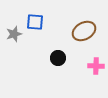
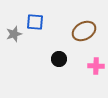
black circle: moved 1 px right, 1 px down
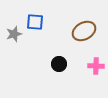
black circle: moved 5 px down
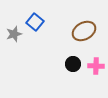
blue square: rotated 36 degrees clockwise
black circle: moved 14 px right
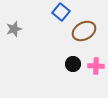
blue square: moved 26 px right, 10 px up
gray star: moved 5 px up
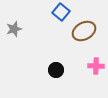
black circle: moved 17 px left, 6 px down
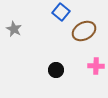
gray star: rotated 28 degrees counterclockwise
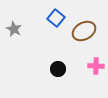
blue square: moved 5 px left, 6 px down
black circle: moved 2 px right, 1 px up
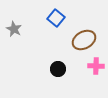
brown ellipse: moved 9 px down
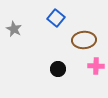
brown ellipse: rotated 25 degrees clockwise
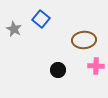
blue square: moved 15 px left, 1 px down
black circle: moved 1 px down
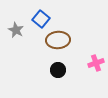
gray star: moved 2 px right, 1 px down
brown ellipse: moved 26 px left
pink cross: moved 3 px up; rotated 21 degrees counterclockwise
